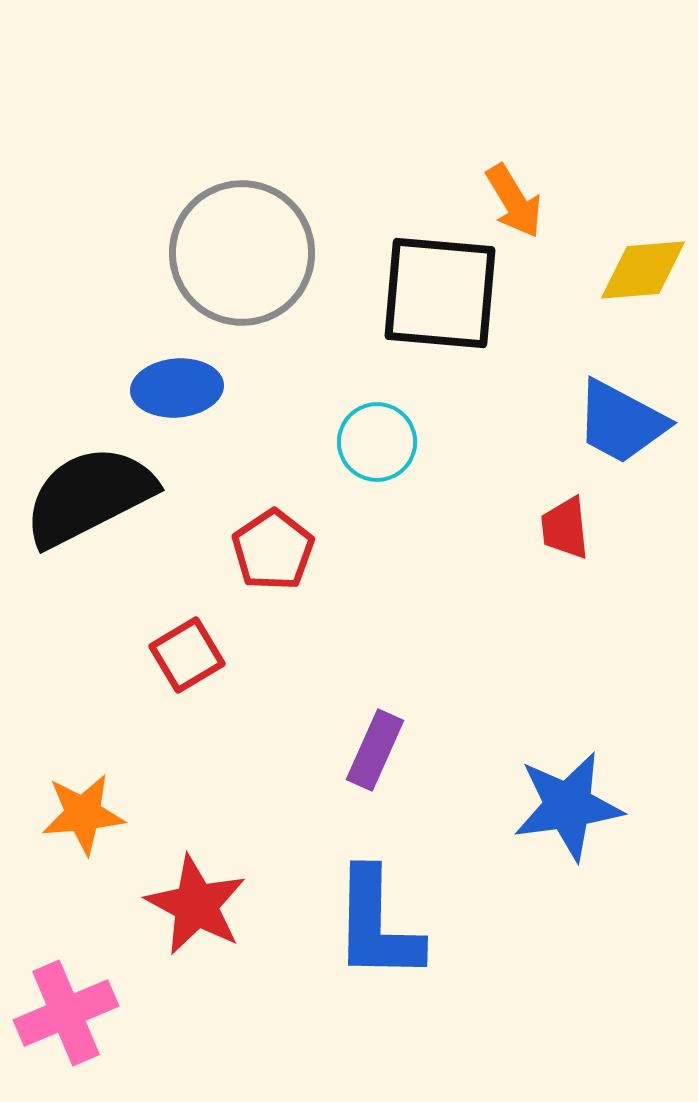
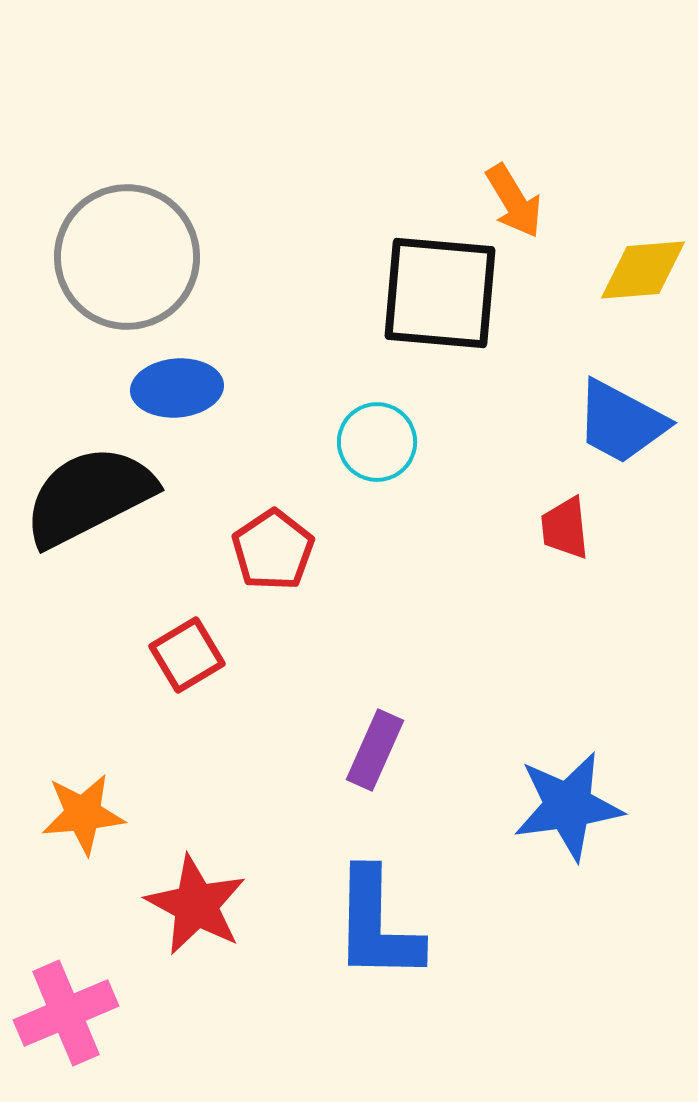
gray circle: moved 115 px left, 4 px down
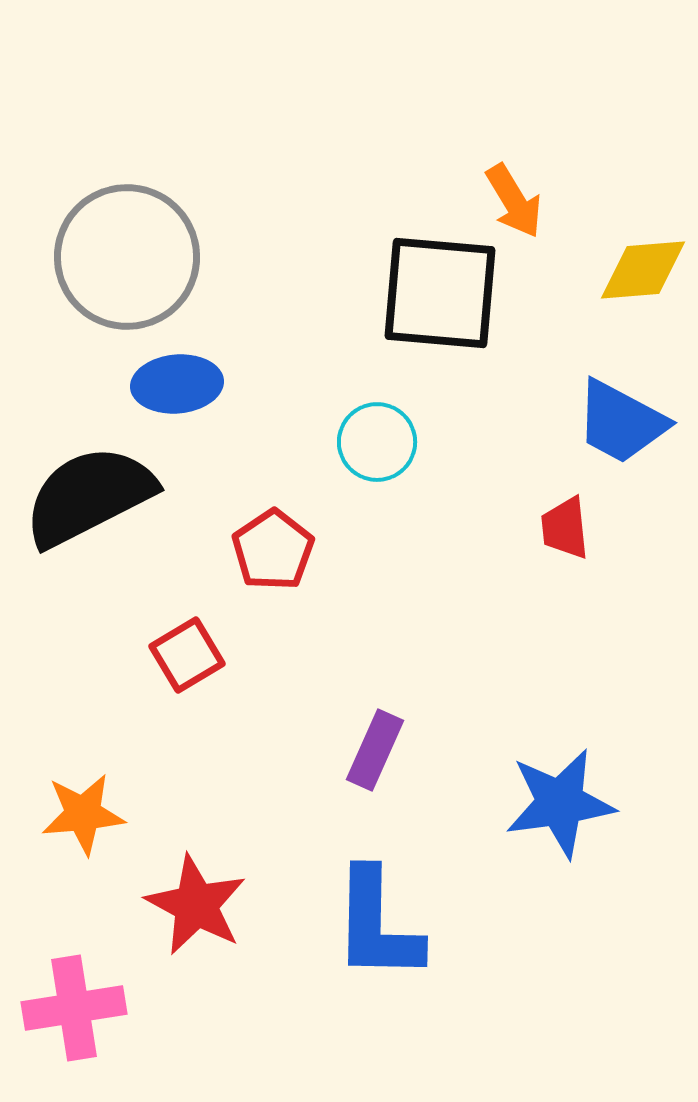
blue ellipse: moved 4 px up
blue star: moved 8 px left, 3 px up
pink cross: moved 8 px right, 5 px up; rotated 14 degrees clockwise
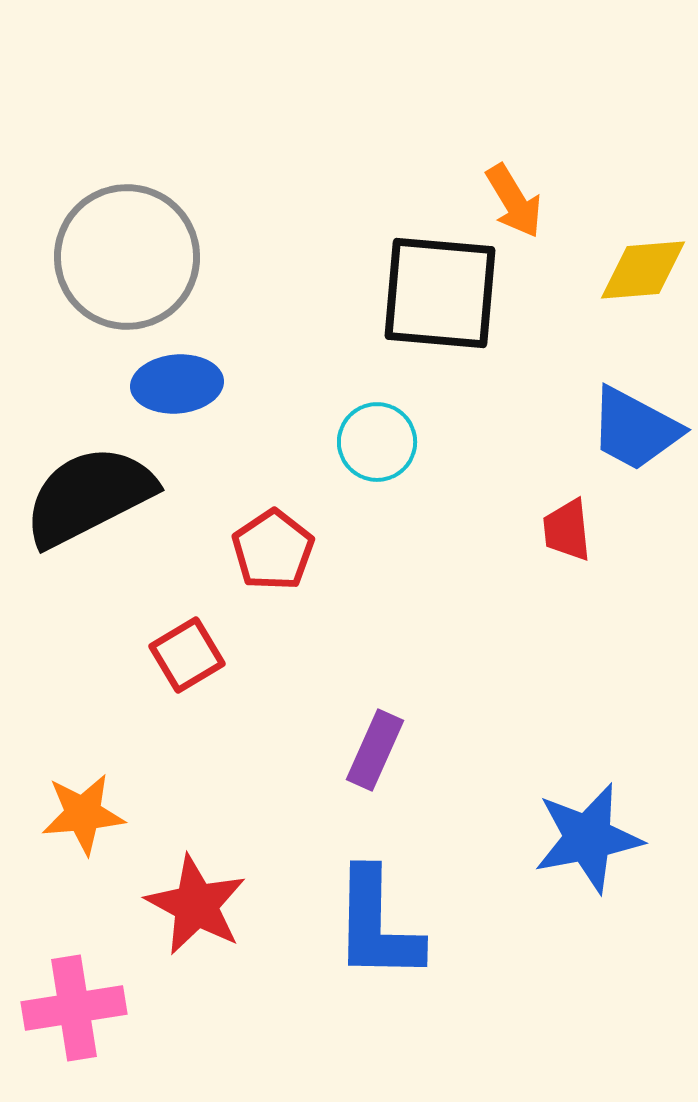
blue trapezoid: moved 14 px right, 7 px down
red trapezoid: moved 2 px right, 2 px down
blue star: moved 28 px right, 35 px down; rotated 3 degrees counterclockwise
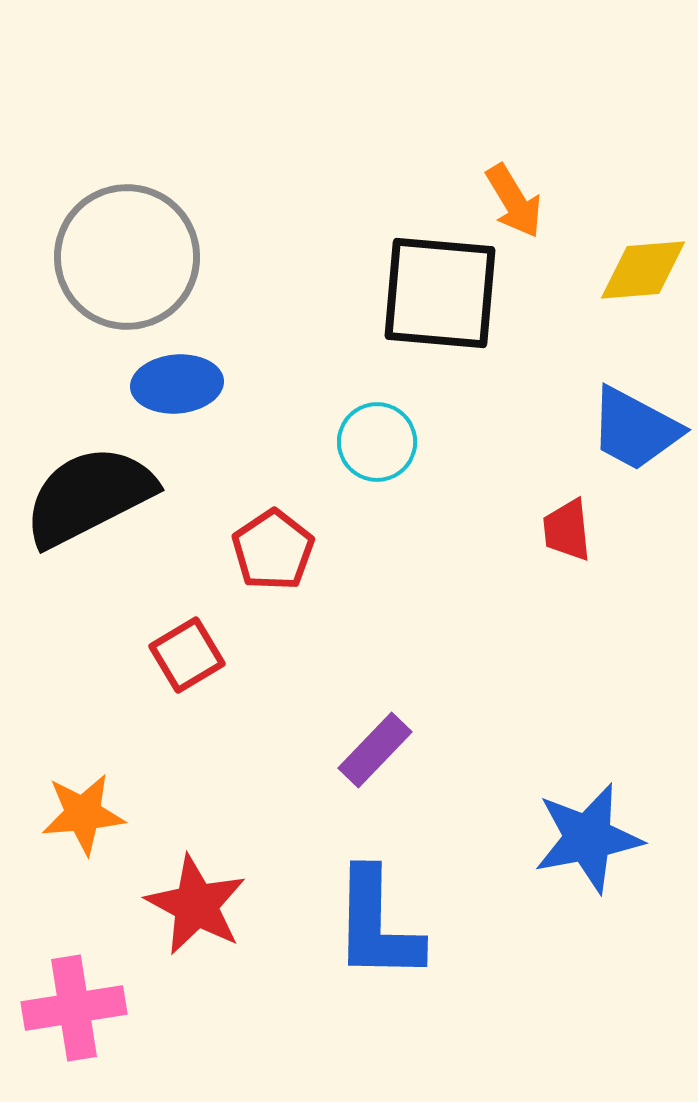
purple rectangle: rotated 20 degrees clockwise
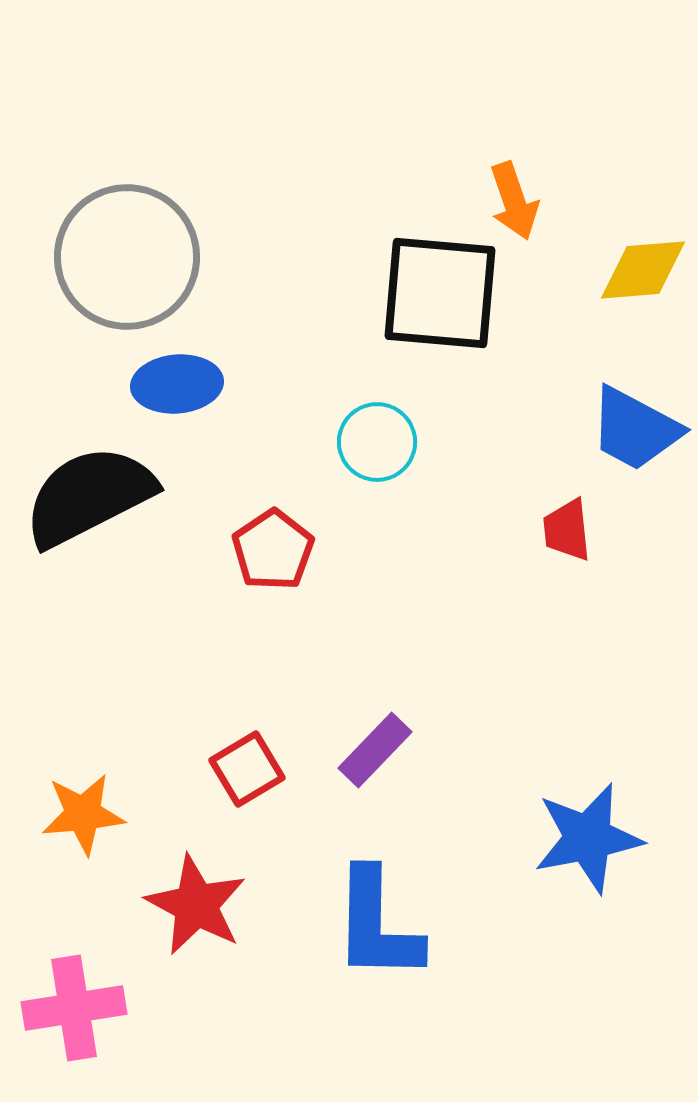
orange arrow: rotated 12 degrees clockwise
red square: moved 60 px right, 114 px down
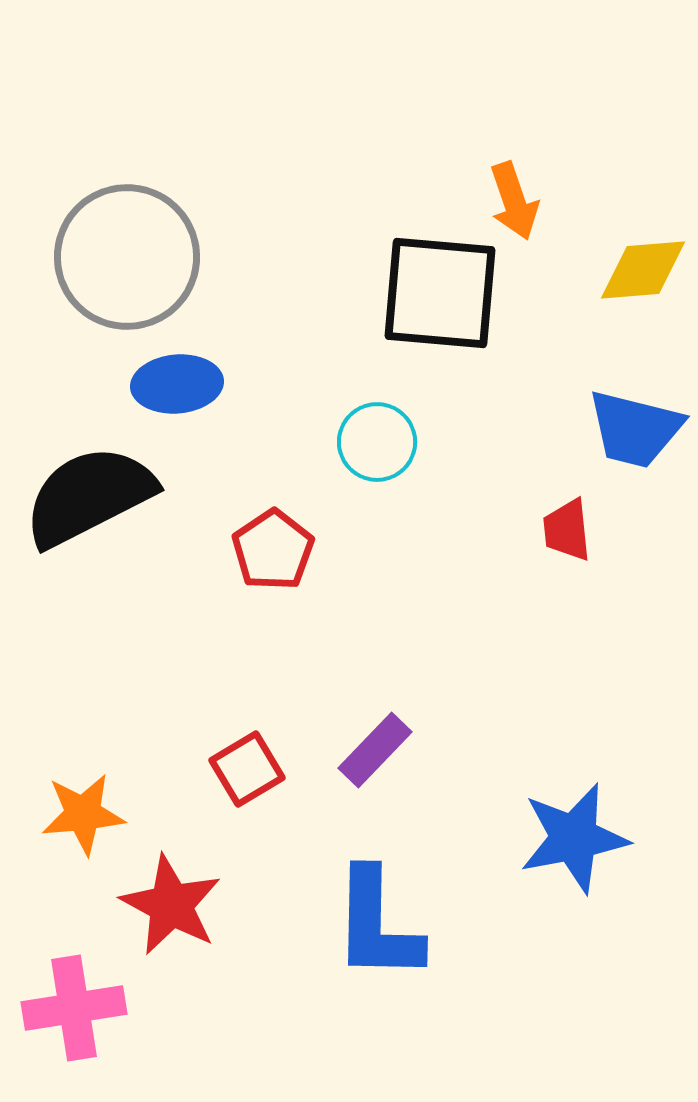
blue trapezoid: rotated 14 degrees counterclockwise
blue star: moved 14 px left
red star: moved 25 px left
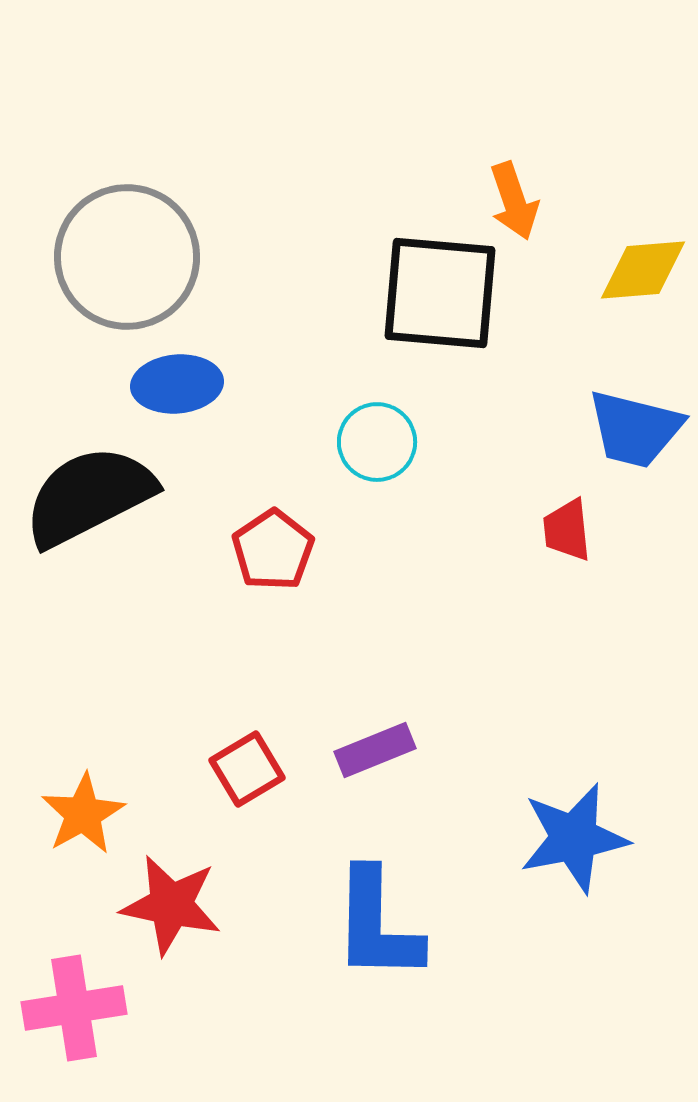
purple rectangle: rotated 24 degrees clockwise
orange star: rotated 24 degrees counterclockwise
red star: rotated 16 degrees counterclockwise
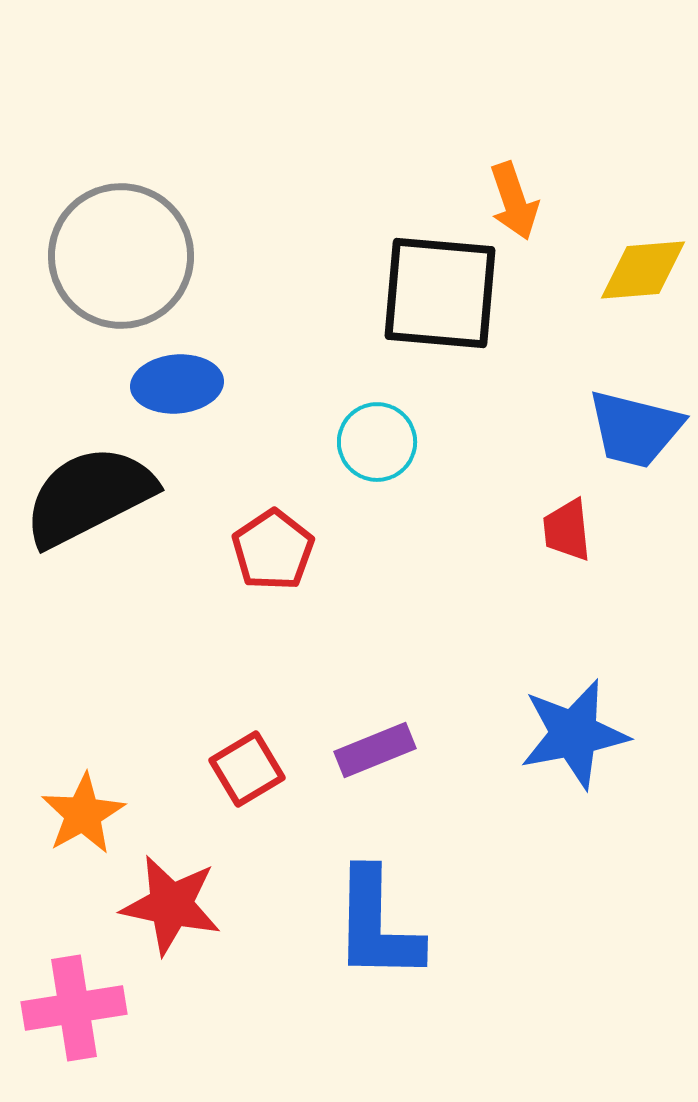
gray circle: moved 6 px left, 1 px up
blue star: moved 104 px up
